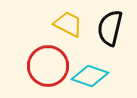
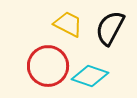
black semicircle: rotated 15 degrees clockwise
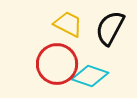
red circle: moved 9 px right, 2 px up
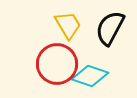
yellow trapezoid: moved 1 px down; rotated 32 degrees clockwise
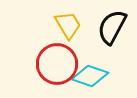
black semicircle: moved 2 px right, 1 px up
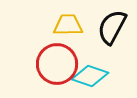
yellow trapezoid: rotated 60 degrees counterclockwise
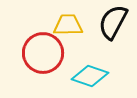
black semicircle: moved 1 px right, 5 px up
red circle: moved 14 px left, 11 px up
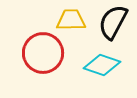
yellow trapezoid: moved 3 px right, 5 px up
cyan diamond: moved 12 px right, 11 px up
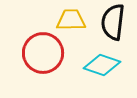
black semicircle: rotated 21 degrees counterclockwise
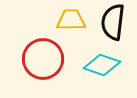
red circle: moved 6 px down
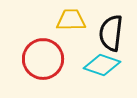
black semicircle: moved 2 px left, 11 px down
